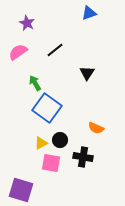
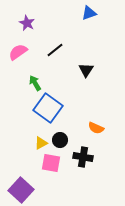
black triangle: moved 1 px left, 3 px up
blue square: moved 1 px right
purple square: rotated 25 degrees clockwise
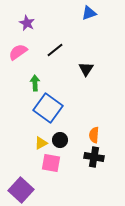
black triangle: moved 1 px up
green arrow: rotated 28 degrees clockwise
orange semicircle: moved 2 px left, 7 px down; rotated 70 degrees clockwise
black cross: moved 11 px right
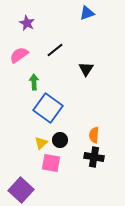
blue triangle: moved 2 px left
pink semicircle: moved 1 px right, 3 px down
green arrow: moved 1 px left, 1 px up
yellow triangle: rotated 16 degrees counterclockwise
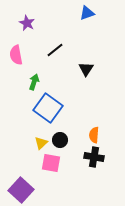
pink semicircle: moved 3 px left; rotated 66 degrees counterclockwise
green arrow: rotated 21 degrees clockwise
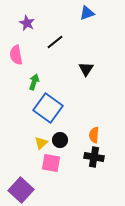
black line: moved 8 px up
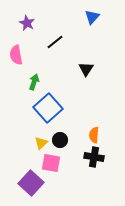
blue triangle: moved 5 px right, 4 px down; rotated 28 degrees counterclockwise
blue square: rotated 12 degrees clockwise
purple square: moved 10 px right, 7 px up
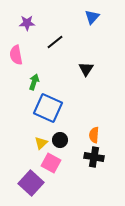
purple star: rotated 28 degrees counterclockwise
blue square: rotated 24 degrees counterclockwise
pink square: rotated 18 degrees clockwise
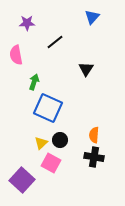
purple square: moved 9 px left, 3 px up
